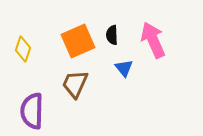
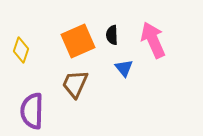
yellow diamond: moved 2 px left, 1 px down
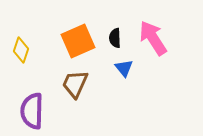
black semicircle: moved 3 px right, 3 px down
pink arrow: moved 2 px up; rotated 9 degrees counterclockwise
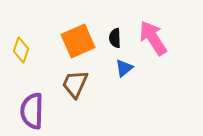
blue triangle: rotated 30 degrees clockwise
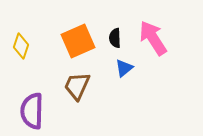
yellow diamond: moved 4 px up
brown trapezoid: moved 2 px right, 2 px down
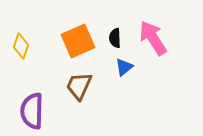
blue triangle: moved 1 px up
brown trapezoid: moved 2 px right
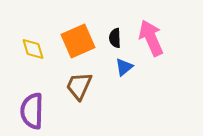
pink arrow: moved 2 px left; rotated 9 degrees clockwise
yellow diamond: moved 12 px right, 3 px down; rotated 35 degrees counterclockwise
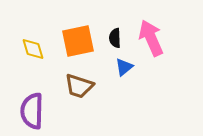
orange square: rotated 12 degrees clockwise
brown trapezoid: rotated 96 degrees counterclockwise
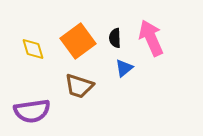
orange square: rotated 24 degrees counterclockwise
blue triangle: moved 1 px down
purple semicircle: rotated 99 degrees counterclockwise
